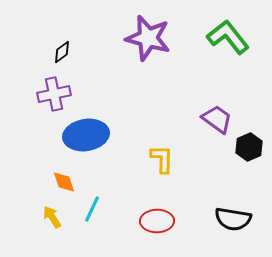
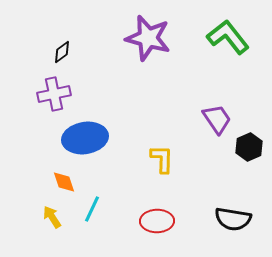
purple trapezoid: rotated 20 degrees clockwise
blue ellipse: moved 1 px left, 3 px down
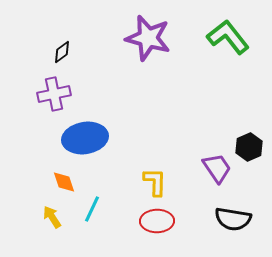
purple trapezoid: moved 49 px down
yellow L-shape: moved 7 px left, 23 px down
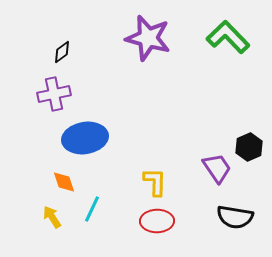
green L-shape: rotated 6 degrees counterclockwise
black semicircle: moved 2 px right, 2 px up
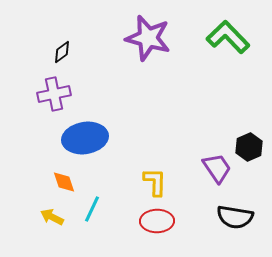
yellow arrow: rotated 30 degrees counterclockwise
